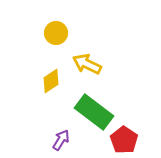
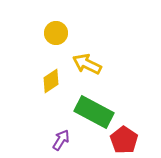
green rectangle: rotated 9 degrees counterclockwise
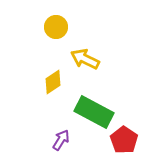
yellow circle: moved 6 px up
yellow arrow: moved 2 px left, 5 px up
yellow diamond: moved 2 px right, 1 px down
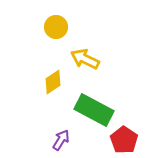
green rectangle: moved 2 px up
